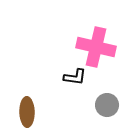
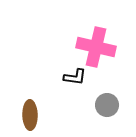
brown ellipse: moved 3 px right, 3 px down
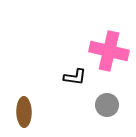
pink cross: moved 13 px right, 4 px down
brown ellipse: moved 6 px left, 3 px up
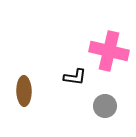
gray circle: moved 2 px left, 1 px down
brown ellipse: moved 21 px up
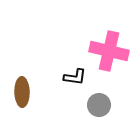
brown ellipse: moved 2 px left, 1 px down
gray circle: moved 6 px left, 1 px up
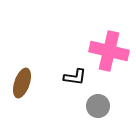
brown ellipse: moved 9 px up; rotated 20 degrees clockwise
gray circle: moved 1 px left, 1 px down
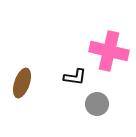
gray circle: moved 1 px left, 2 px up
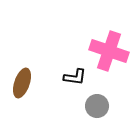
pink cross: rotated 6 degrees clockwise
gray circle: moved 2 px down
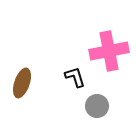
pink cross: rotated 30 degrees counterclockwise
black L-shape: rotated 115 degrees counterclockwise
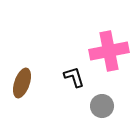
black L-shape: moved 1 px left
gray circle: moved 5 px right
